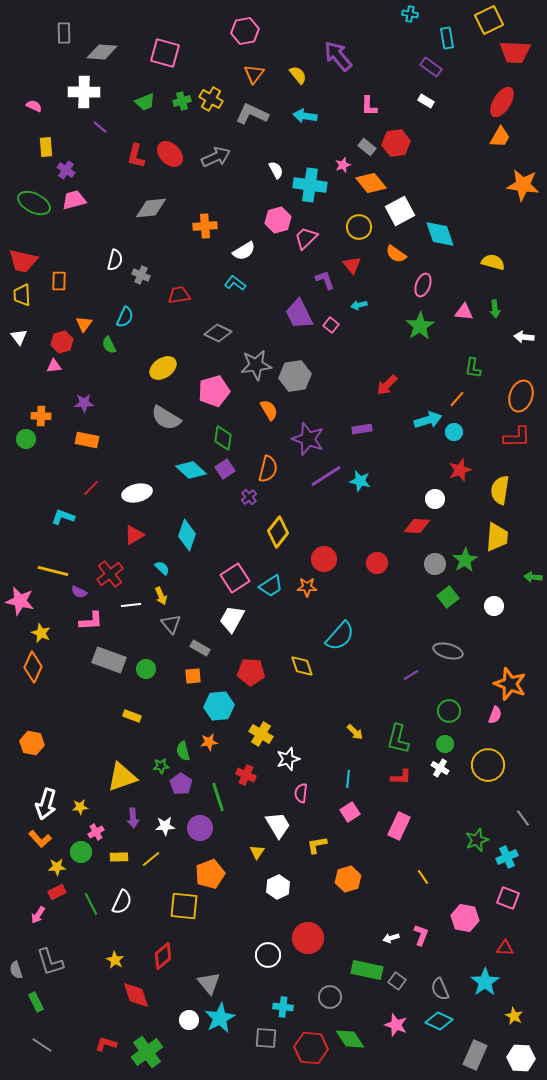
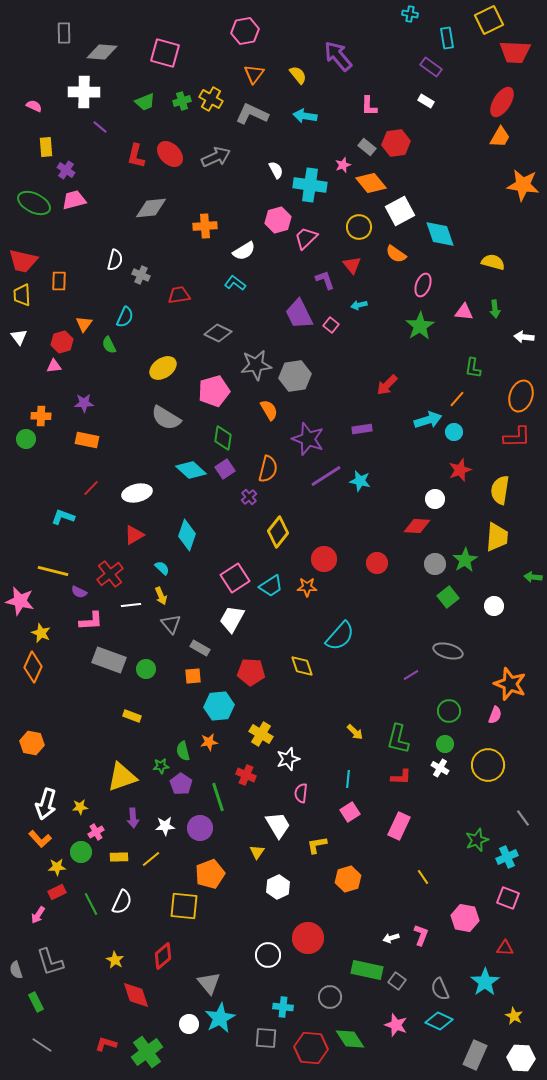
white circle at (189, 1020): moved 4 px down
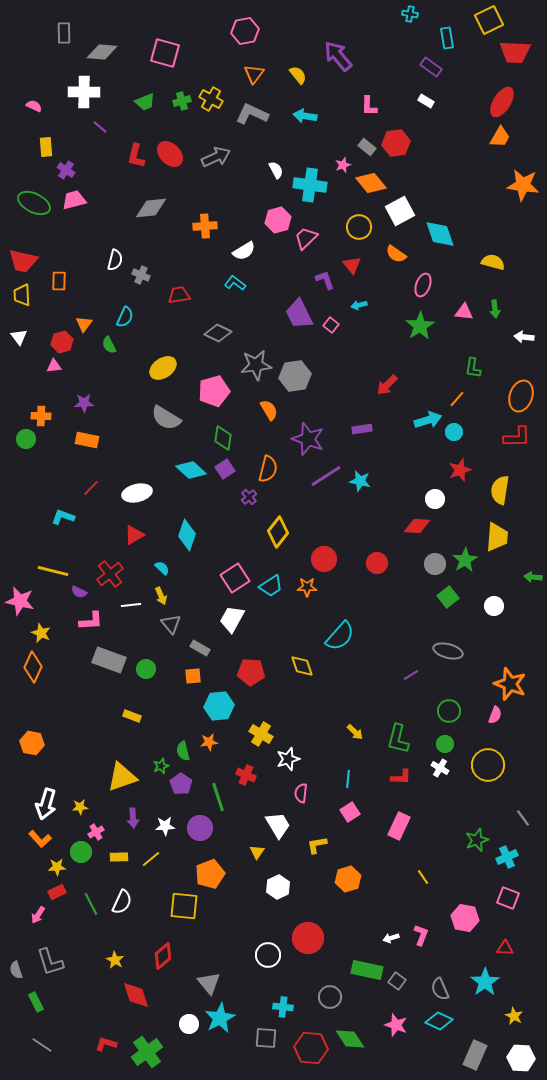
green star at (161, 766): rotated 14 degrees counterclockwise
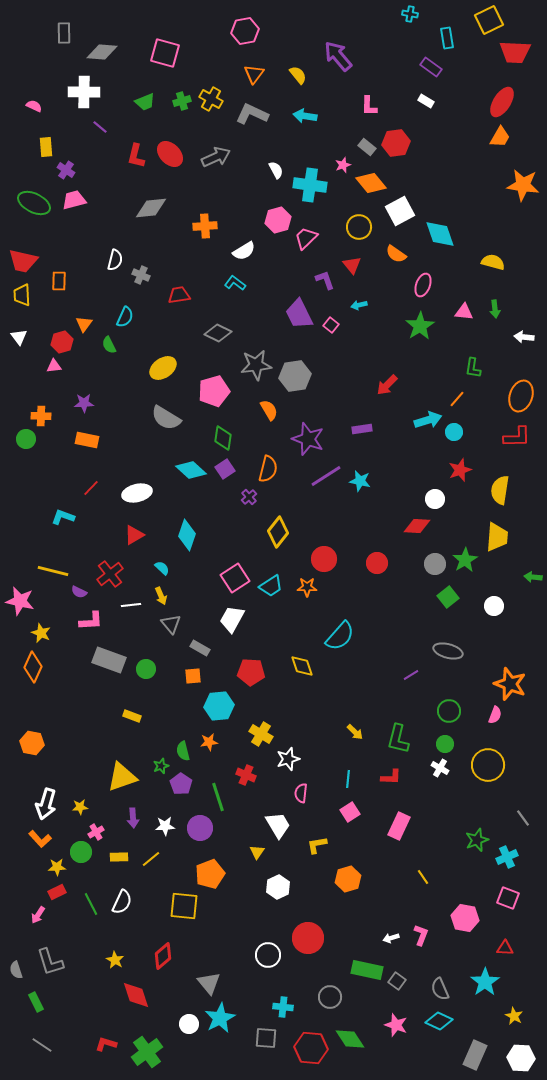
red L-shape at (401, 777): moved 10 px left
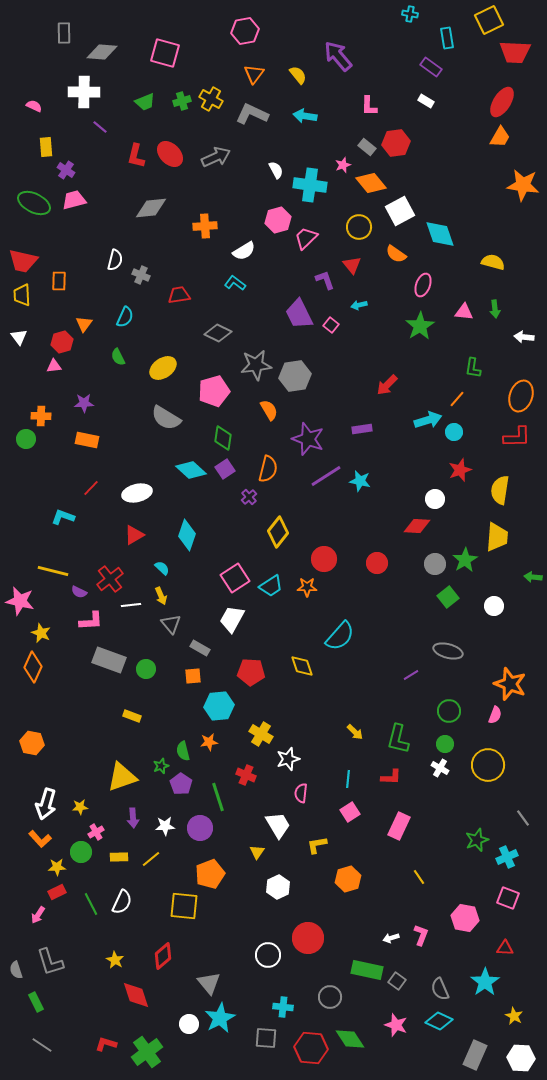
green semicircle at (109, 345): moved 9 px right, 12 px down
red cross at (110, 574): moved 5 px down
yellow line at (423, 877): moved 4 px left
